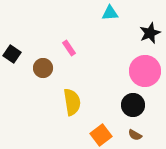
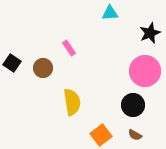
black square: moved 9 px down
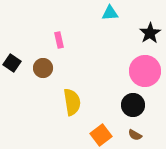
black star: rotated 10 degrees counterclockwise
pink rectangle: moved 10 px left, 8 px up; rotated 21 degrees clockwise
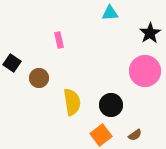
brown circle: moved 4 px left, 10 px down
black circle: moved 22 px left
brown semicircle: rotated 64 degrees counterclockwise
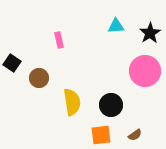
cyan triangle: moved 6 px right, 13 px down
orange square: rotated 30 degrees clockwise
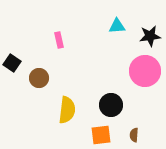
cyan triangle: moved 1 px right
black star: moved 3 px down; rotated 25 degrees clockwise
yellow semicircle: moved 5 px left, 8 px down; rotated 16 degrees clockwise
brown semicircle: moved 1 px left; rotated 128 degrees clockwise
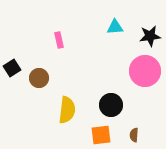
cyan triangle: moved 2 px left, 1 px down
black square: moved 5 px down; rotated 24 degrees clockwise
